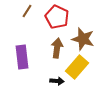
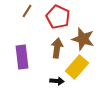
red pentagon: moved 1 px right
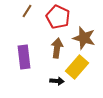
brown star: moved 1 px right, 1 px up
purple rectangle: moved 2 px right
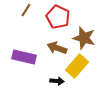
brown line: moved 1 px left, 1 px up
brown arrow: rotated 78 degrees counterclockwise
purple rectangle: rotated 70 degrees counterclockwise
yellow rectangle: moved 1 px up
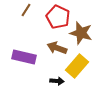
brown star: moved 3 px left, 5 px up
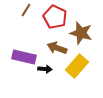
red pentagon: moved 3 px left
black arrow: moved 12 px left, 12 px up
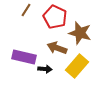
brown star: moved 1 px left
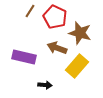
brown line: moved 4 px right, 1 px down
black arrow: moved 16 px down
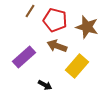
red pentagon: moved 3 px down; rotated 10 degrees counterclockwise
brown star: moved 7 px right, 6 px up
brown arrow: moved 2 px up
purple rectangle: rotated 55 degrees counterclockwise
black arrow: rotated 24 degrees clockwise
